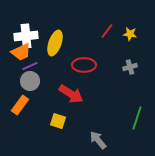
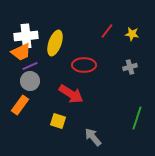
yellow star: moved 2 px right
gray arrow: moved 5 px left, 3 px up
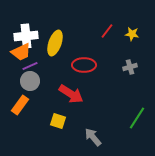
green line: rotated 15 degrees clockwise
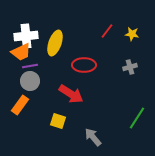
purple line: rotated 14 degrees clockwise
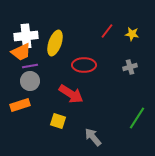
orange rectangle: rotated 36 degrees clockwise
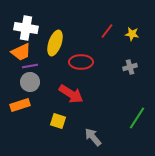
white cross: moved 8 px up; rotated 15 degrees clockwise
red ellipse: moved 3 px left, 3 px up
gray circle: moved 1 px down
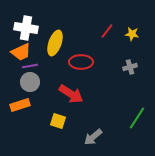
gray arrow: rotated 90 degrees counterclockwise
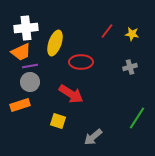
white cross: rotated 15 degrees counterclockwise
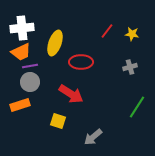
white cross: moved 4 px left
green line: moved 11 px up
